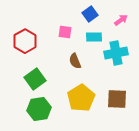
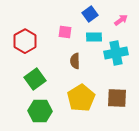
brown semicircle: rotated 21 degrees clockwise
brown square: moved 1 px up
green hexagon: moved 1 px right, 2 px down; rotated 10 degrees clockwise
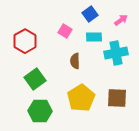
pink square: moved 1 px up; rotated 24 degrees clockwise
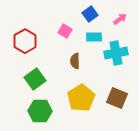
pink arrow: moved 1 px left, 1 px up
brown square: rotated 20 degrees clockwise
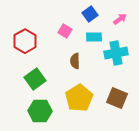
yellow pentagon: moved 2 px left
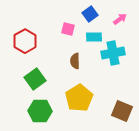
pink square: moved 3 px right, 2 px up; rotated 16 degrees counterclockwise
cyan cross: moved 3 px left
brown square: moved 5 px right, 13 px down
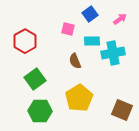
cyan rectangle: moved 2 px left, 4 px down
brown semicircle: rotated 21 degrees counterclockwise
brown square: moved 1 px up
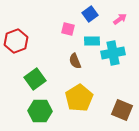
red hexagon: moved 9 px left; rotated 10 degrees clockwise
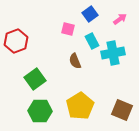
cyan rectangle: rotated 63 degrees clockwise
yellow pentagon: moved 1 px right, 8 px down
